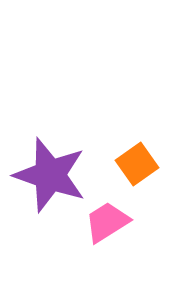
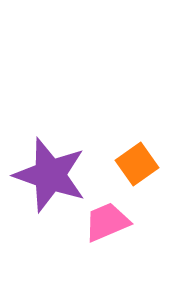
pink trapezoid: rotated 9 degrees clockwise
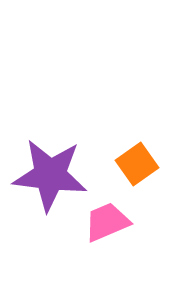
purple star: rotated 12 degrees counterclockwise
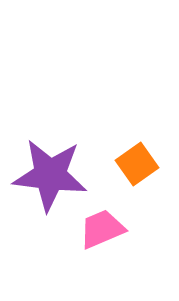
pink trapezoid: moved 5 px left, 7 px down
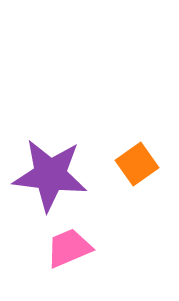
pink trapezoid: moved 33 px left, 19 px down
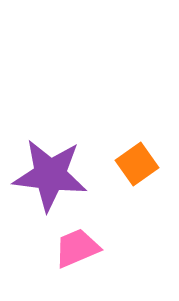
pink trapezoid: moved 8 px right
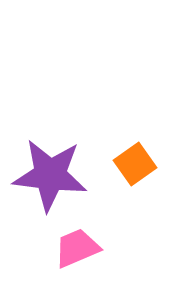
orange square: moved 2 px left
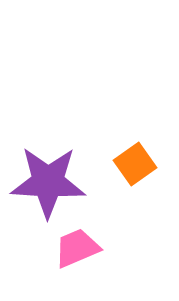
purple star: moved 2 px left, 7 px down; rotated 4 degrees counterclockwise
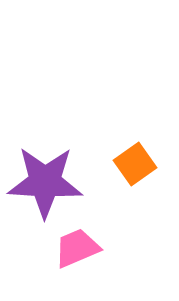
purple star: moved 3 px left
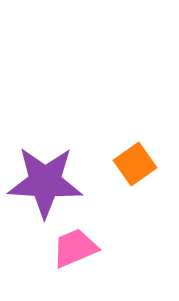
pink trapezoid: moved 2 px left
